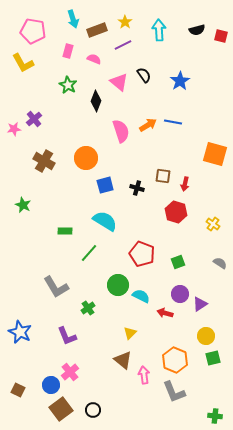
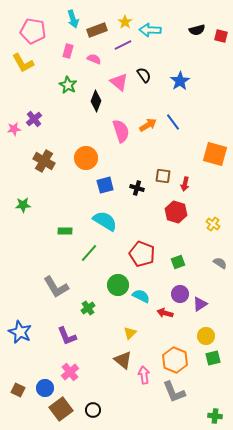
cyan arrow at (159, 30): moved 9 px left; rotated 85 degrees counterclockwise
blue line at (173, 122): rotated 42 degrees clockwise
green star at (23, 205): rotated 28 degrees counterclockwise
blue circle at (51, 385): moved 6 px left, 3 px down
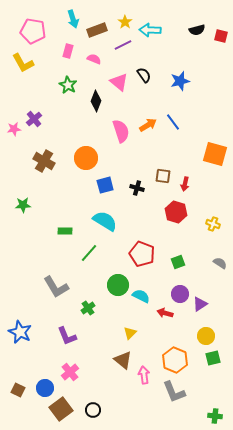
blue star at (180, 81): rotated 18 degrees clockwise
yellow cross at (213, 224): rotated 16 degrees counterclockwise
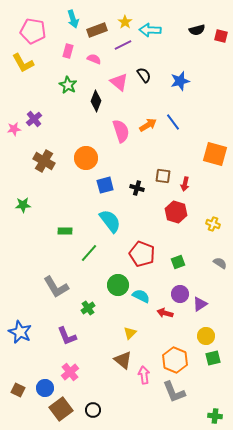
cyan semicircle at (105, 221): moved 5 px right; rotated 20 degrees clockwise
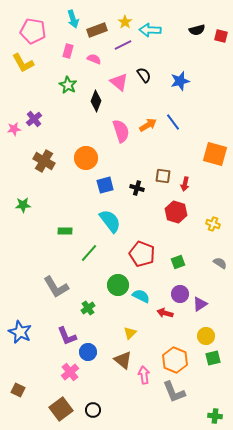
blue circle at (45, 388): moved 43 px right, 36 px up
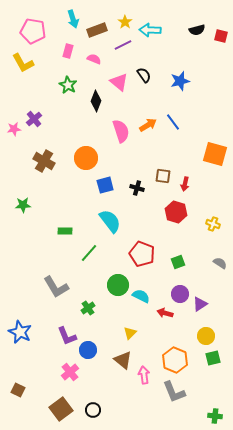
blue circle at (88, 352): moved 2 px up
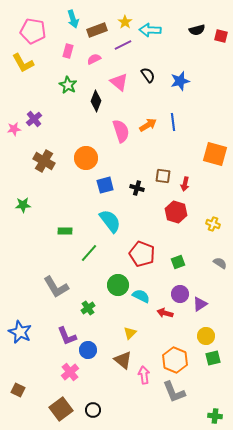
pink semicircle at (94, 59): rotated 48 degrees counterclockwise
black semicircle at (144, 75): moved 4 px right
blue line at (173, 122): rotated 30 degrees clockwise
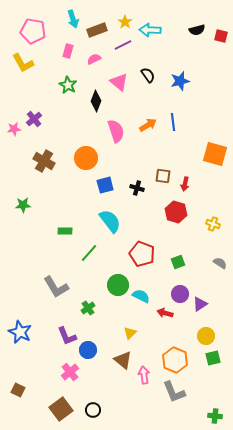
pink semicircle at (121, 131): moved 5 px left
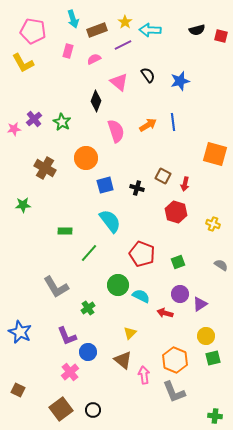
green star at (68, 85): moved 6 px left, 37 px down
brown cross at (44, 161): moved 1 px right, 7 px down
brown square at (163, 176): rotated 21 degrees clockwise
gray semicircle at (220, 263): moved 1 px right, 2 px down
blue circle at (88, 350): moved 2 px down
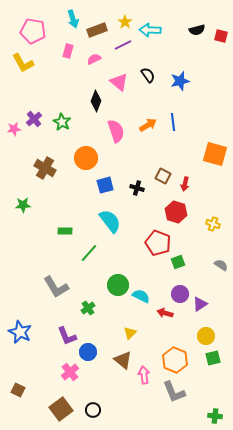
red pentagon at (142, 254): moved 16 px right, 11 px up
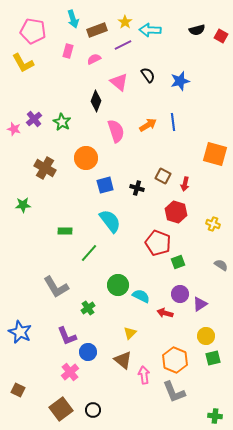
red square at (221, 36): rotated 16 degrees clockwise
pink star at (14, 129): rotated 24 degrees clockwise
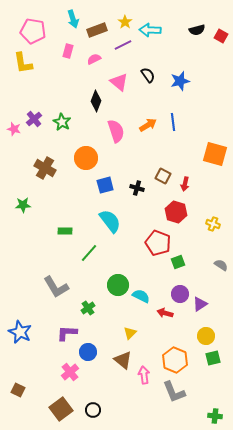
yellow L-shape at (23, 63): rotated 20 degrees clockwise
purple L-shape at (67, 336): moved 3 px up; rotated 115 degrees clockwise
